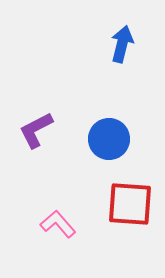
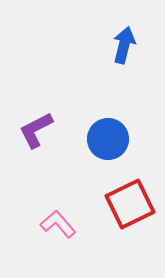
blue arrow: moved 2 px right, 1 px down
blue circle: moved 1 px left
red square: rotated 30 degrees counterclockwise
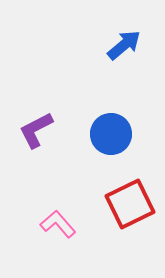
blue arrow: rotated 36 degrees clockwise
blue circle: moved 3 px right, 5 px up
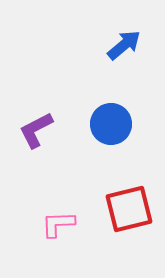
blue circle: moved 10 px up
red square: moved 1 px left, 5 px down; rotated 12 degrees clockwise
pink L-shape: rotated 51 degrees counterclockwise
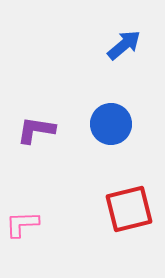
purple L-shape: rotated 36 degrees clockwise
pink L-shape: moved 36 px left
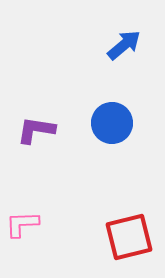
blue circle: moved 1 px right, 1 px up
red square: moved 28 px down
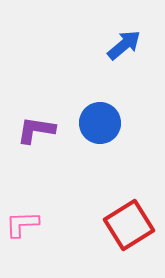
blue circle: moved 12 px left
red square: moved 12 px up; rotated 18 degrees counterclockwise
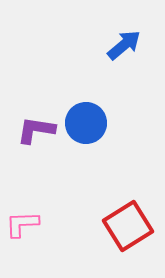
blue circle: moved 14 px left
red square: moved 1 px left, 1 px down
